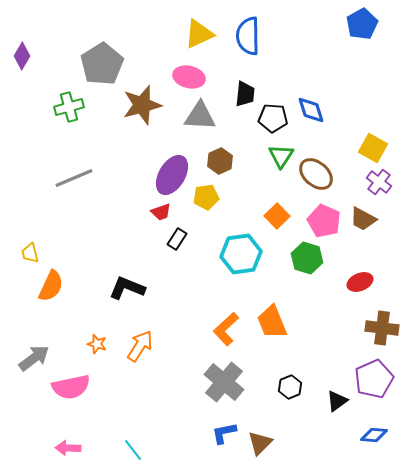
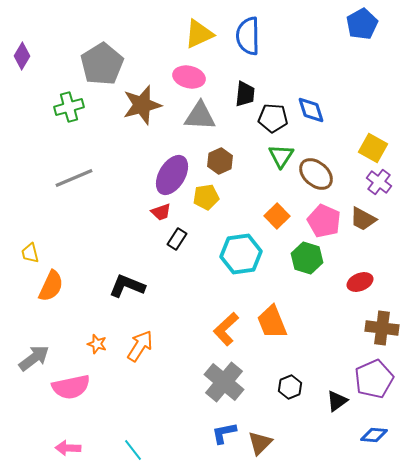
black L-shape at (127, 288): moved 2 px up
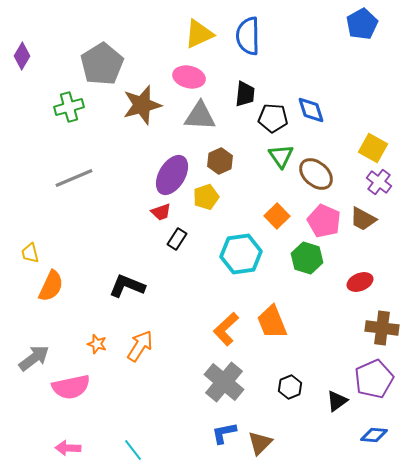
green triangle at (281, 156): rotated 8 degrees counterclockwise
yellow pentagon at (206, 197): rotated 10 degrees counterclockwise
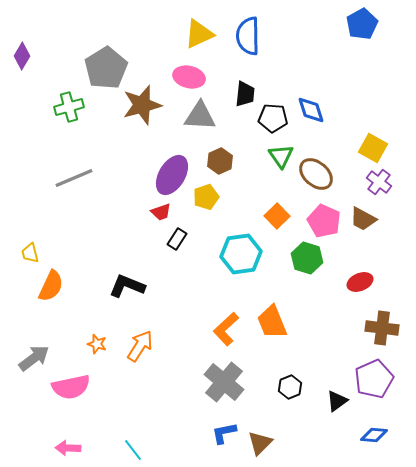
gray pentagon at (102, 64): moved 4 px right, 4 px down
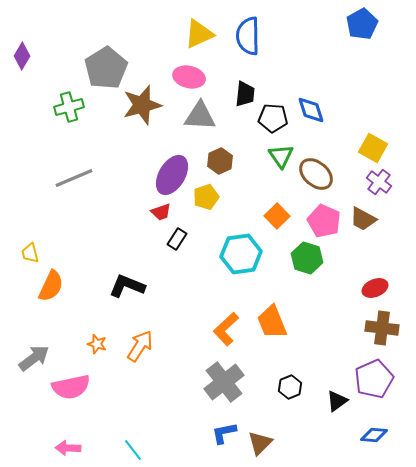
red ellipse at (360, 282): moved 15 px right, 6 px down
gray cross at (224, 382): rotated 12 degrees clockwise
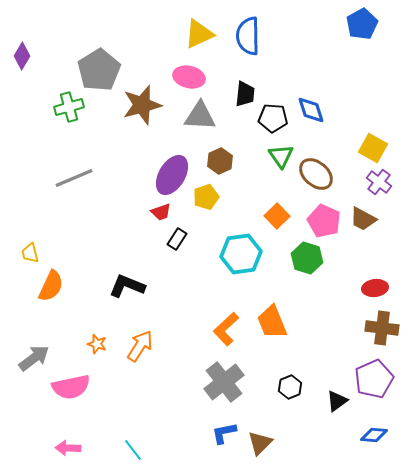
gray pentagon at (106, 68): moved 7 px left, 2 px down
red ellipse at (375, 288): rotated 15 degrees clockwise
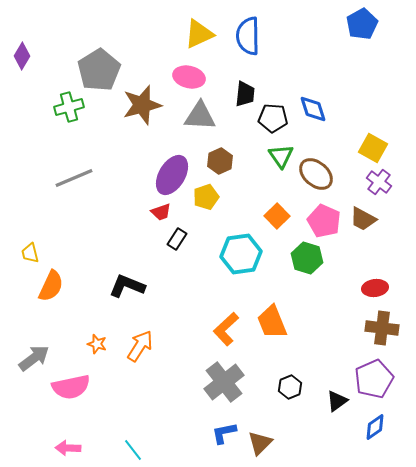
blue diamond at (311, 110): moved 2 px right, 1 px up
blue diamond at (374, 435): moved 1 px right, 8 px up; rotated 40 degrees counterclockwise
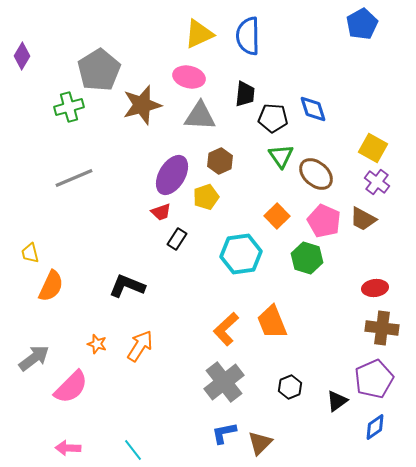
purple cross at (379, 182): moved 2 px left
pink semicircle at (71, 387): rotated 33 degrees counterclockwise
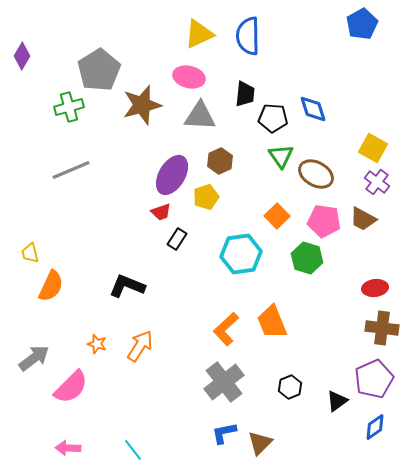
brown ellipse at (316, 174): rotated 12 degrees counterclockwise
gray line at (74, 178): moved 3 px left, 8 px up
pink pentagon at (324, 221): rotated 16 degrees counterclockwise
